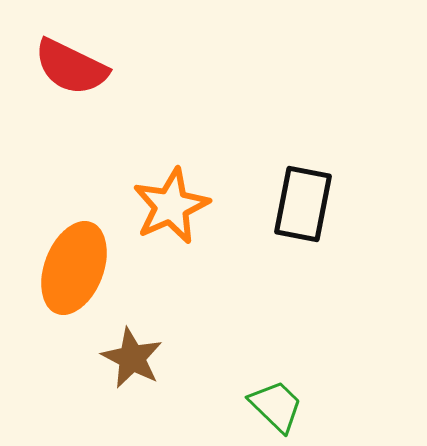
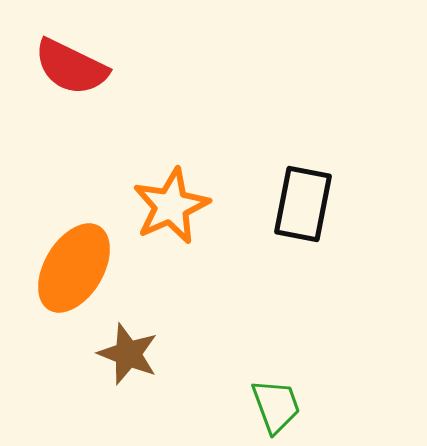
orange ellipse: rotated 10 degrees clockwise
brown star: moved 4 px left, 4 px up; rotated 6 degrees counterclockwise
green trapezoid: rotated 26 degrees clockwise
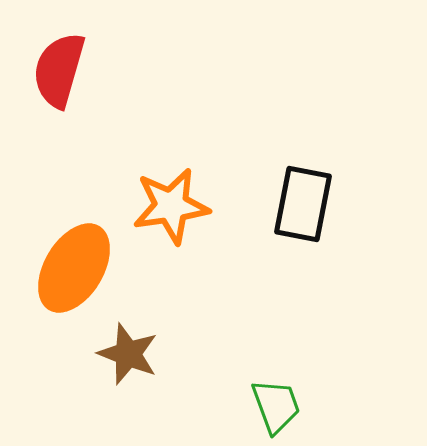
red semicircle: moved 12 px left, 3 px down; rotated 80 degrees clockwise
orange star: rotated 16 degrees clockwise
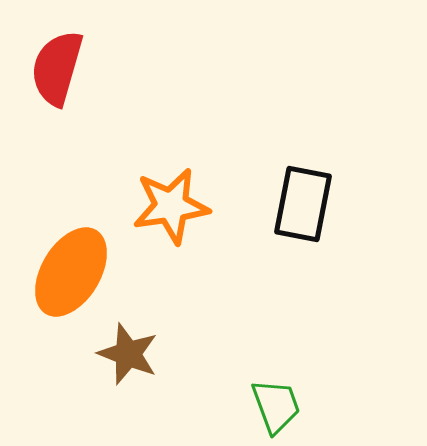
red semicircle: moved 2 px left, 2 px up
orange ellipse: moved 3 px left, 4 px down
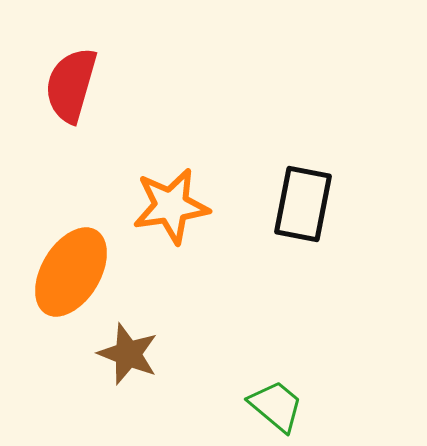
red semicircle: moved 14 px right, 17 px down
green trapezoid: rotated 30 degrees counterclockwise
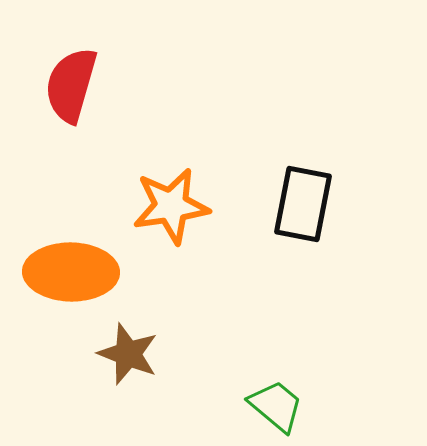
orange ellipse: rotated 60 degrees clockwise
